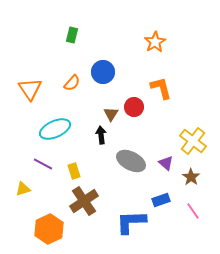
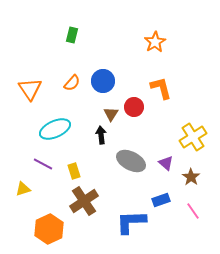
blue circle: moved 9 px down
yellow cross: moved 4 px up; rotated 20 degrees clockwise
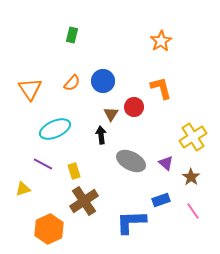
orange star: moved 6 px right, 1 px up
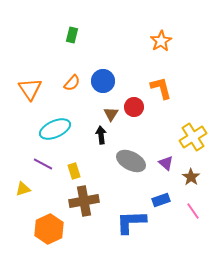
brown cross: rotated 24 degrees clockwise
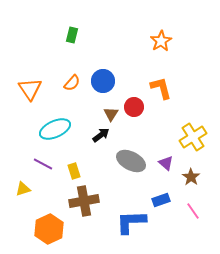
black arrow: rotated 60 degrees clockwise
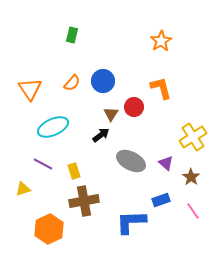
cyan ellipse: moved 2 px left, 2 px up
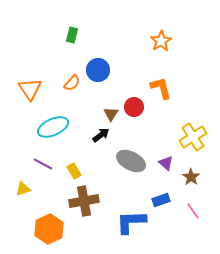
blue circle: moved 5 px left, 11 px up
yellow rectangle: rotated 14 degrees counterclockwise
